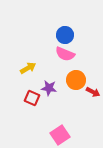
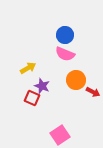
purple star: moved 7 px left, 2 px up; rotated 14 degrees clockwise
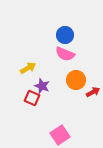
red arrow: rotated 56 degrees counterclockwise
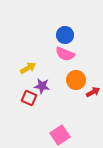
purple star: rotated 14 degrees counterclockwise
red square: moved 3 px left
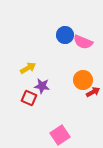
pink semicircle: moved 18 px right, 12 px up
orange circle: moved 7 px right
